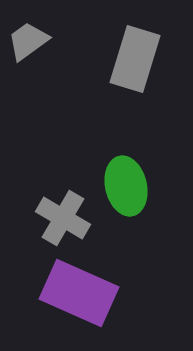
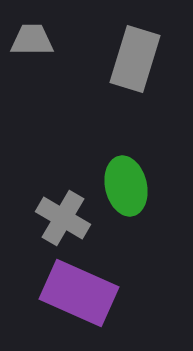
gray trapezoid: moved 4 px right, 1 px up; rotated 36 degrees clockwise
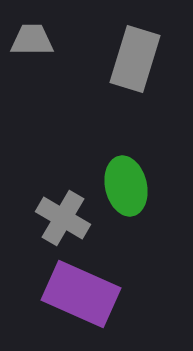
purple rectangle: moved 2 px right, 1 px down
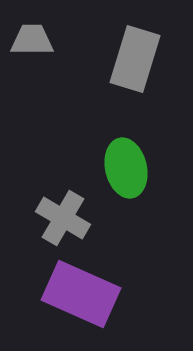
green ellipse: moved 18 px up
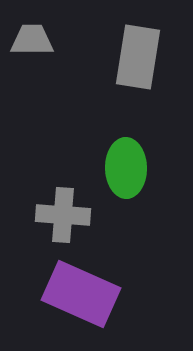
gray rectangle: moved 3 px right, 2 px up; rotated 8 degrees counterclockwise
green ellipse: rotated 12 degrees clockwise
gray cross: moved 3 px up; rotated 26 degrees counterclockwise
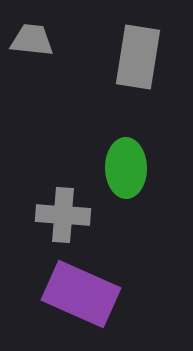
gray trapezoid: rotated 6 degrees clockwise
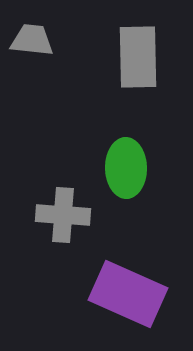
gray rectangle: rotated 10 degrees counterclockwise
purple rectangle: moved 47 px right
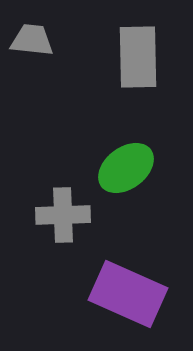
green ellipse: rotated 54 degrees clockwise
gray cross: rotated 6 degrees counterclockwise
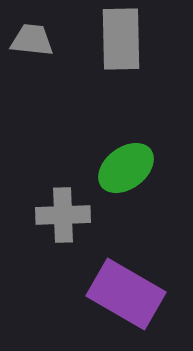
gray rectangle: moved 17 px left, 18 px up
purple rectangle: moved 2 px left; rotated 6 degrees clockwise
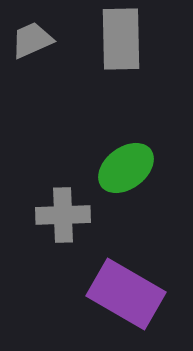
gray trapezoid: rotated 30 degrees counterclockwise
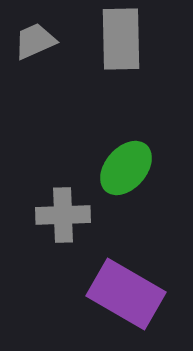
gray trapezoid: moved 3 px right, 1 px down
green ellipse: rotated 12 degrees counterclockwise
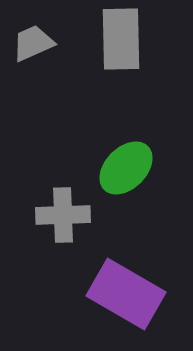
gray trapezoid: moved 2 px left, 2 px down
green ellipse: rotated 4 degrees clockwise
